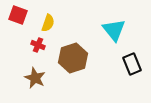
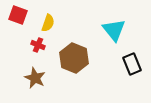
brown hexagon: moved 1 px right; rotated 20 degrees counterclockwise
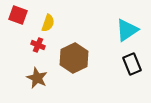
cyan triangle: moved 13 px right; rotated 35 degrees clockwise
brown hexagon: rotated 12 degrees clockwise
brown star: moved 2 px right
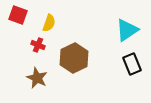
yellow semicircle: moved 1 px right
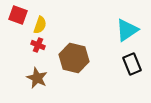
yellow semicircle: moved 9 px left, 2 px down
brown hexagon: rotated 20 degrees counterclockwise
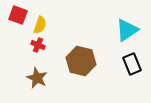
brown hexagon: moved 7 px right, 3 px down
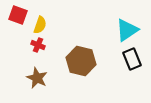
black rectangle: moved 5 px up
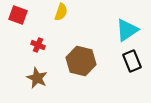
yellow semicircle: moved 21 px right, 13 px up
black rectangle: moved 2 px down
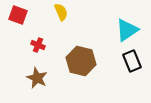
yellow semicircle: rotated 42 degrees counterclockwise
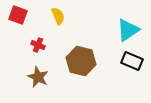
yellow semicircle: moved 3 px left, 4 px down
cyan triangle: moved 1 px right
black rectangle: rotated 45 degrees counterclockwise
brown star: moved 1 px right, 1 px up
